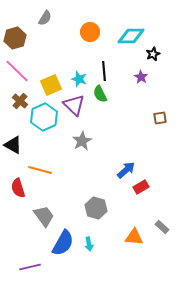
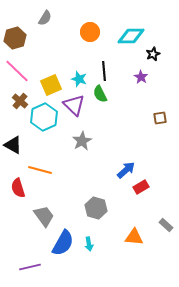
gray rectangle: moved 4 px right, 2 px up
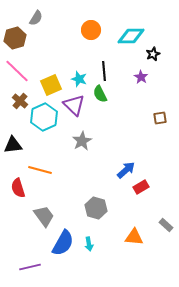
gray semicircle: moved 9 px left
orange circle: moved 1 px right, 2 px up
black triangle: rotated 36 degrees counterclockwise
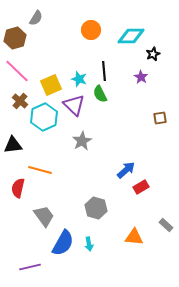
red semicircle: rotated 30 degrees clockwise
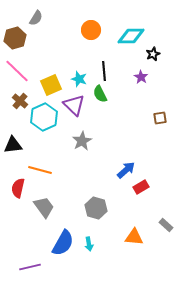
gray trapezoid: moved 9 px up
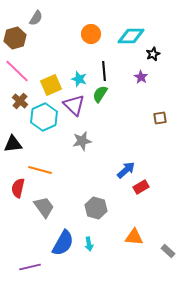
orange circle: moved 4 px down
green semicircle: rotated 60 degrees clockwise
gray star: rotated 18 degrees clockwise
black triangle: moved 1 px up
gray rectangle: moved 2 px right, 26 px down
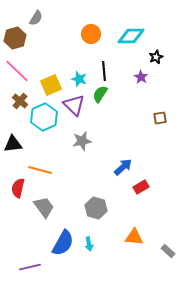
black star: moved 3 px right, 3 px down
blue arrow: moved 3 px left, 3 px up
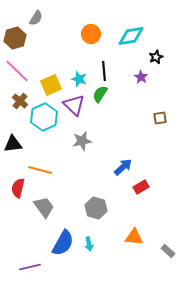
cyan diamond: rotated 8 degrees counterclockwise
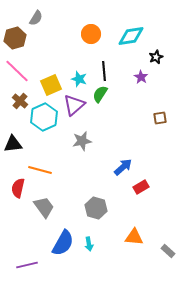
purple triangle: rotated 35 degrees clockwise
purple line: moved 3 px left, 2 px up
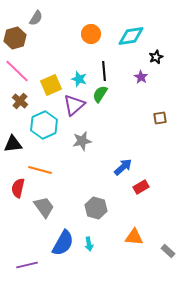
cyan hexagon: moved 8 px down
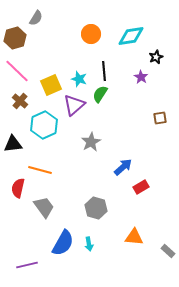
gray star: moved 9 px right, 1 px down; rotated 18 degrees counterclockwise
